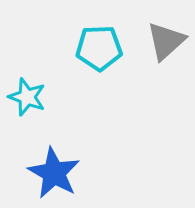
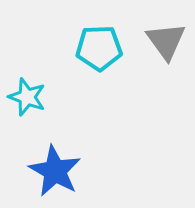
gray triangle: rotated 24 degrees counterclockwise
blue star: moved 1 px right, 2 px up
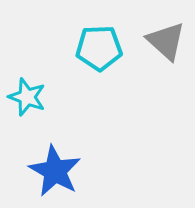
gray triangle: rotated 12 degrees counterclockwise
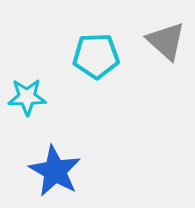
cyan pentagon: moved 3 px left, 8 px down
cyan star: rotated 21 degrees counterclockwise
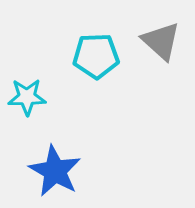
gray triangle: moved 5 px left
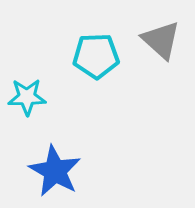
gray triangle: moved 1 px up
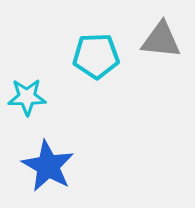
gray triangle: rotated 36 degrees counterclockwise
blue star: moved 7 px left, 5 px up
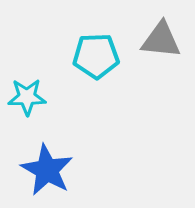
blue star: moved 1 px left, 4 px down
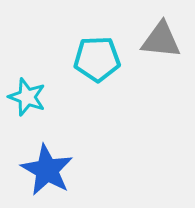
cyan pentagon: moved 1 px right, 3 px down
cyan star: rotated 21 degrees clockwise
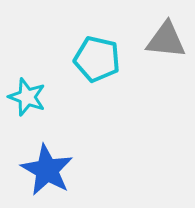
gray triangle: moved 5 px right
cyan pentagon: rotated 15 degrees clockwise
